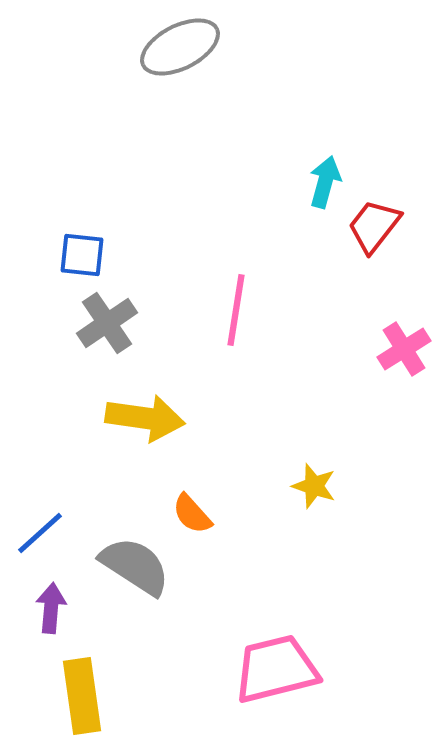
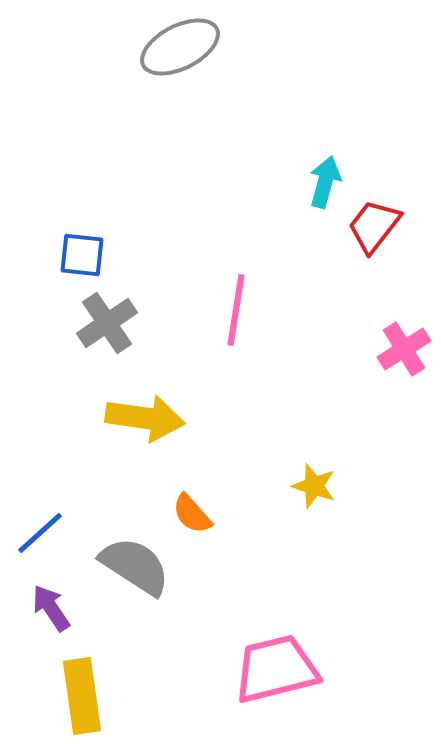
purple arrow: rotated 39 degrees counterclockwise
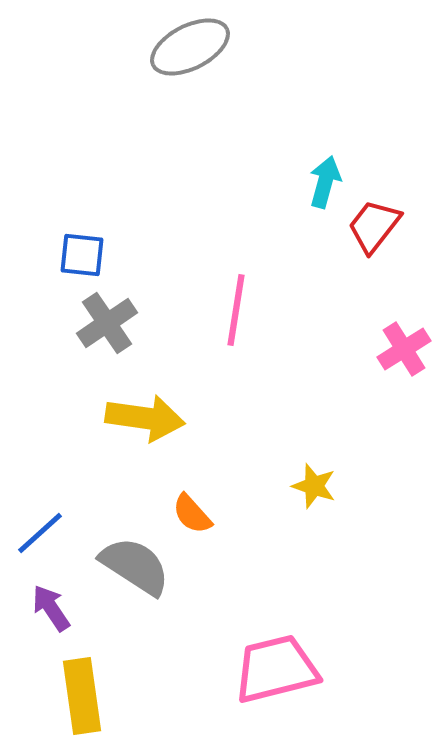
gray ellipse: moved 10 px right
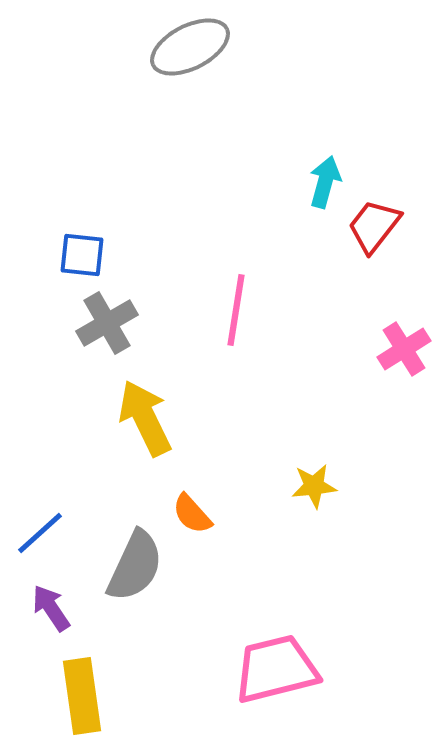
gray cross: rotated 4 degrees clockwise
yellow arrow: rotated 124 degrees counterclockwise
yellow star: rotated 24 degrees counterclockwise
gray semicircle: rotated 82 degrees clockwise
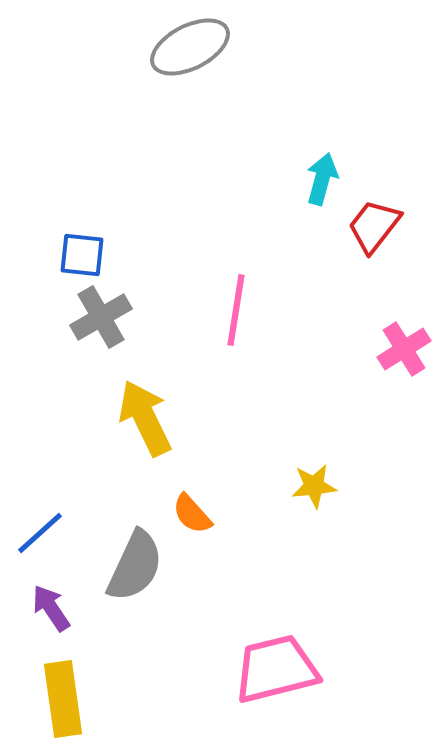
cyan arrow: moved 3 px left, 3 px up
gray cross: moved 6 px left, 6 px up
yellow rectangle: moved 19 px left, 3 px down
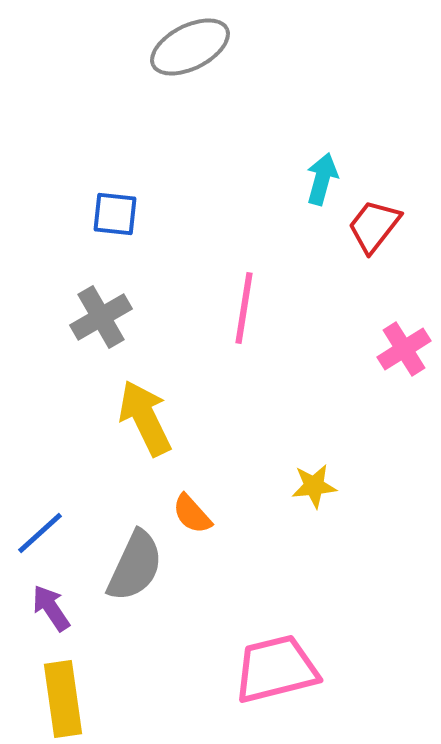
blue square: moved 33 px right, 41 px up
pink line: moved 8 px right, 2 px up
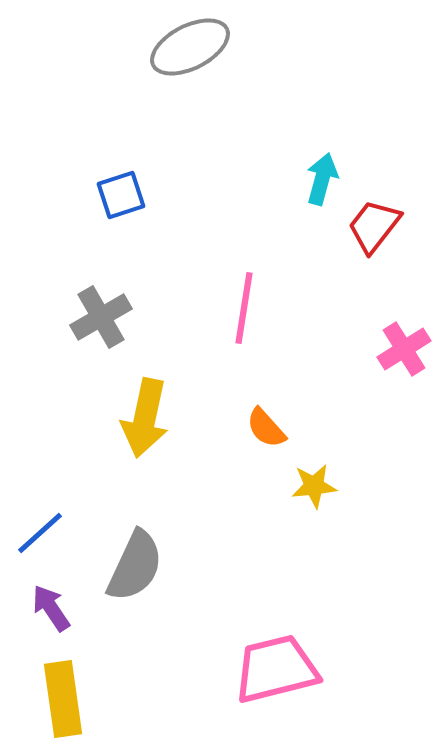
blue square: moved 6 px right, 19 px up; rotated 24 degrees counterclockwise
yellow arrow: rotated 142 degrees counterclockwise
orange semicircle: moved 74 px right, 86 px up
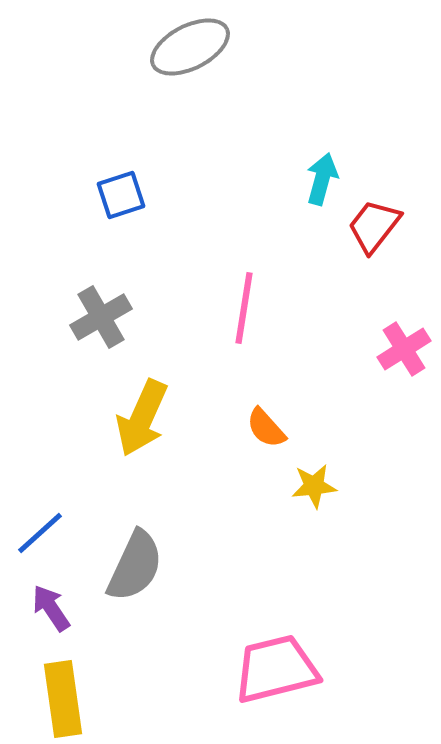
yellow arrow: moved 3 px left; rotated 12 degrees clockwise
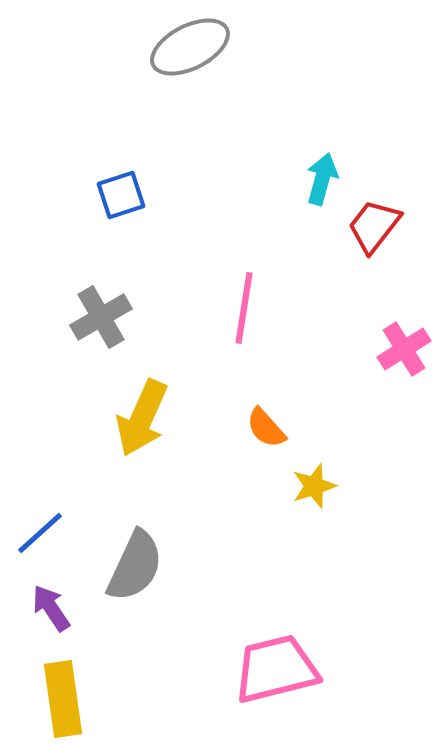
yellow star: rotated 12 degrees counterclockwise
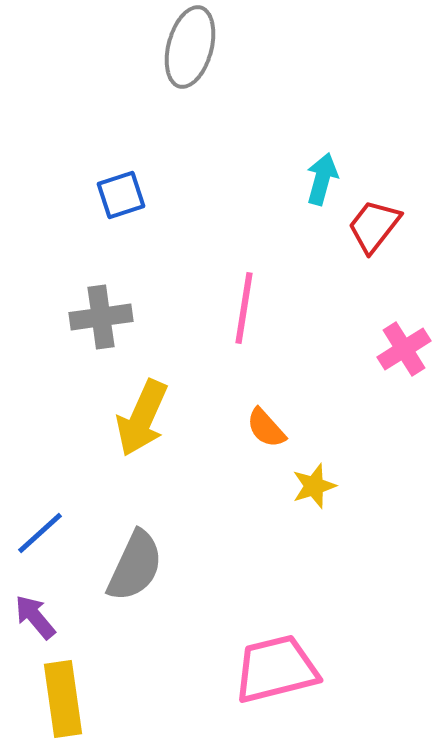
gray ellipse: rotated 48 degrees counterclockwise
gray cross: rotated 22 degrees clockwise
purple arrow: moved 16 px left, 9 px down; rotated 6 degrees counterclockwise
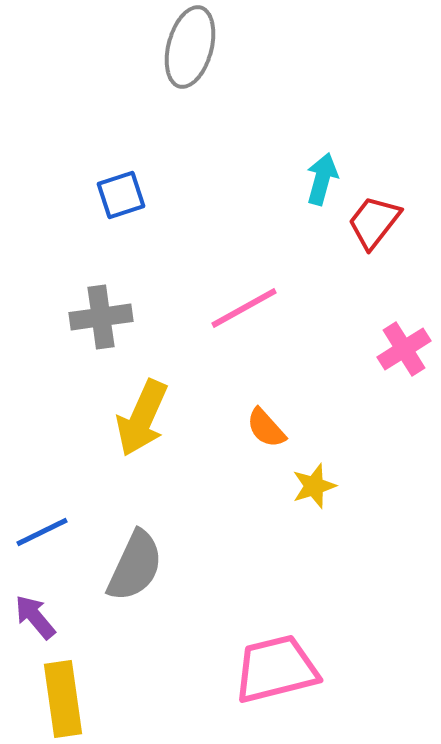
red trapezoid: moved 4 px up
pink line: rotated 52 degrees clockwise
blue line: moved 2 px right, 1 px up; rotated 16 degrees clockwise
